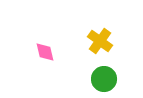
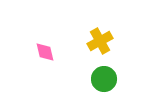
yellow cross: rotated 25 degrees clockwise
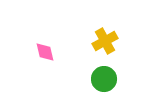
yellow cross: moved 5 px right
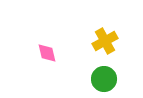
pink diamond: moved 2 px right, 1 px down
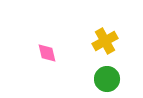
green circle: moved 3 px right
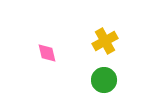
green circle: moved 3 px left, 1 px down
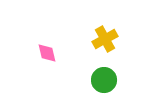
yellow cross: moved 2 px up
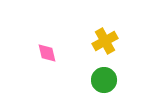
yellow cross: moved 2 px down
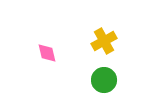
yellow cross: moved 1 px left
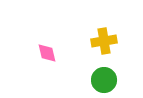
yellow cross: rotated 20 degrees clockwise
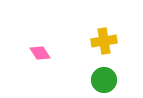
pink diamond: moved 7 px left; rotated 20 degrees counterclockwise
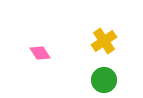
yellow cross: rotated 25 degrees counterclockwise
